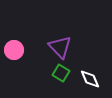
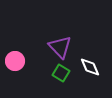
pink circle: moved 1 px right, 11 px down
white diamond: moved 12 px up
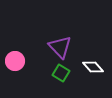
white diamond: moved 3 px right; rotated 20 degrees counterclockwise
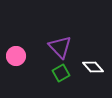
pink circle: moved 1 px right, 5 px up
green square: rotated 30 degrees clockwise
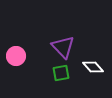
purple triangle: moved 3 px right
green square: rotated 18 degrees clockwise
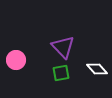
pink circle: moved 4 px down
white diamond: moved 4 px right, 2 px down
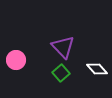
green square: rotated 30 degrees counterclockwise
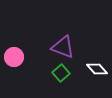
purple triangle: rotated 25 degrees counterclockwise
pink circle: moved 2 px left, 3 px up
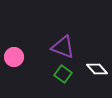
green square: moved 2 px right, 1 px down; rotated 12 degrees counterclockwise
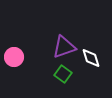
purple triangle: moved 1 px right; rotated 40 degrees counterclockwise
white diamond: moved 6 px left, 11 px up; rotated 25 degrees clockwise
